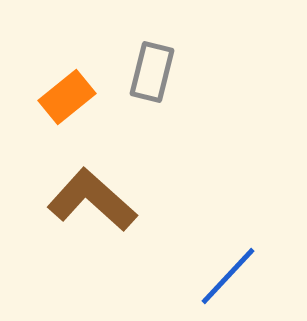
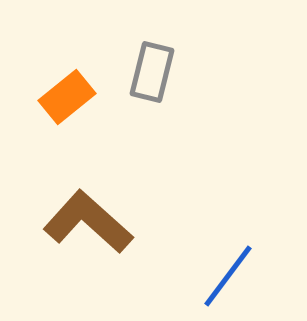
brown L-shape: moved 4 px left, 22 px down
blue line: rotated 6 degrees counterclockwise
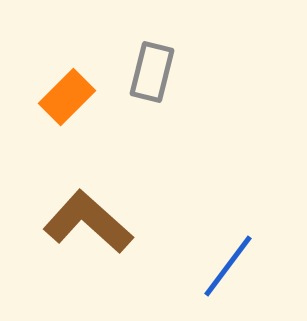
orange rectangle: rotated 6 degrees counterclockwise
blue line: moved 10 px up
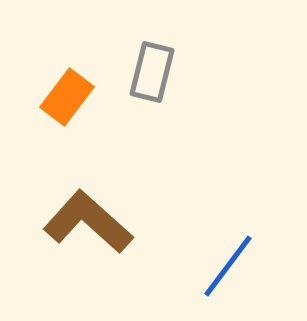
orange rectangle: rotated 8 degrees counterclockwise
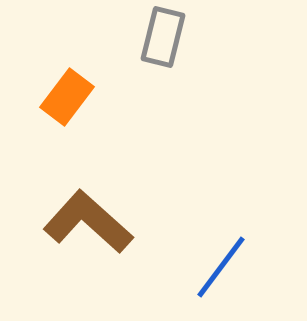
gray rectangle: moved 11 px right, 35 px up
blue line: moved 7 px left, 1 px down
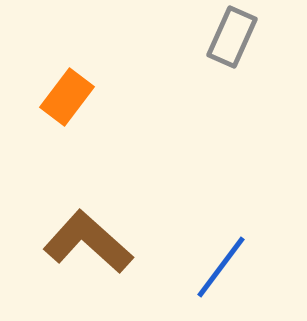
gray rectangle: moved 69 px right; rotated 10 degrees clockwise
brown L-shape: moved 20 px down
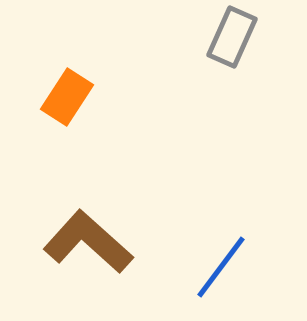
orange rectangle: rotated 4 degrees counterclockwise
